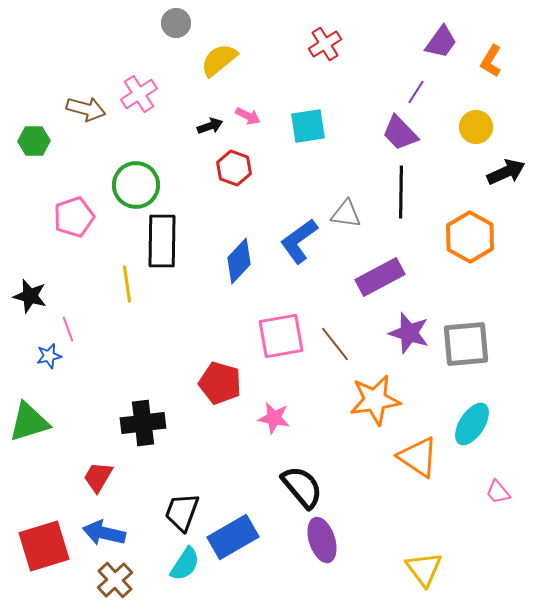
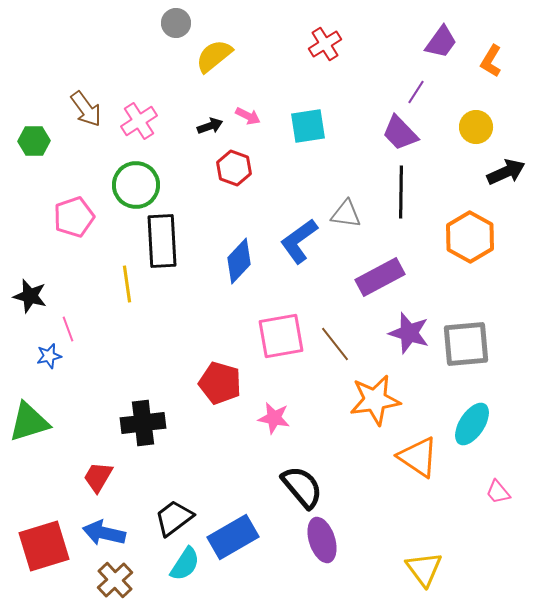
yellow semicircle at (219, 60): moved 5 px left, 4 px up
pink cross at (139, 94): moved 27 px down
brown arrow at (86, 109): rotated 39 degrees clockwise
black rectangle at (162, 241): rotated 4 degrees counterclockwise
black trapezoid at (182, 512): moved 8 px left, 6 px down; rotated 33 degrees clockwise
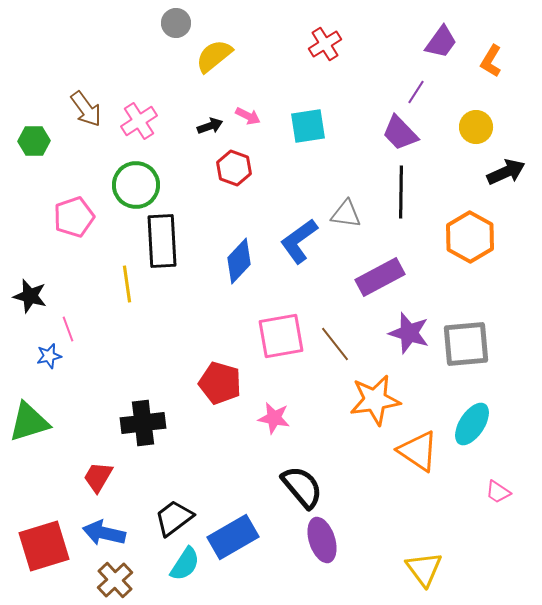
orange triangle at (418, 457): moved 6 px up
pink trapezoid at (498, 492): rotated 16 degrees counterclockwise
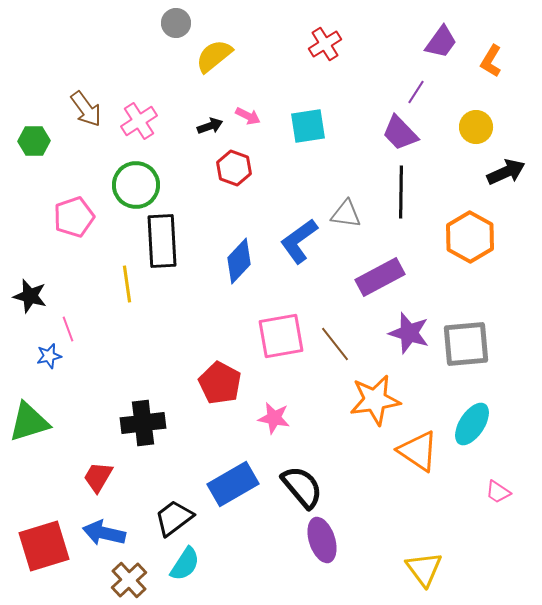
red pentagon at (220, 383): rotated 12 degrees clockwise
blue rectangle at (233, 537): moved 53 px up
brown cross at (115, 580): moved 14 px right
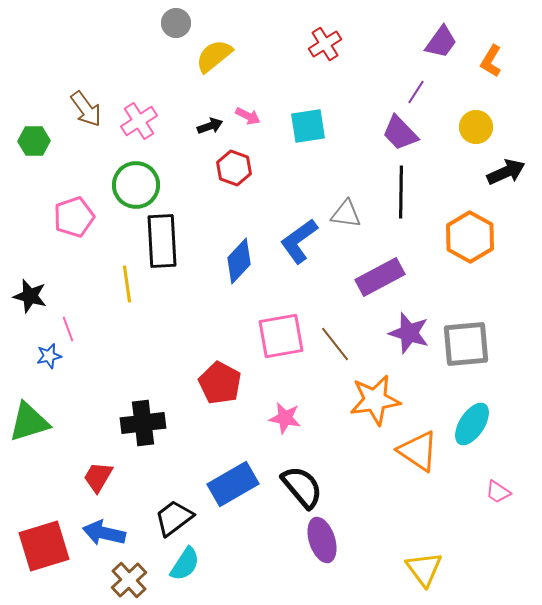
pink star at (274, 418): moved 11 px right
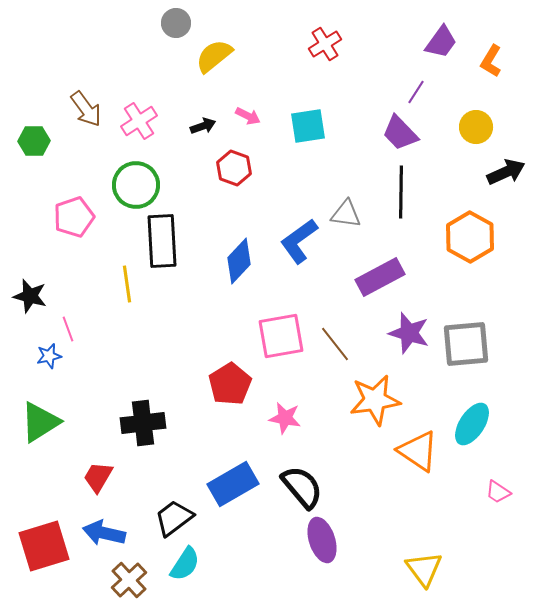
black arrow at (210, 126): moved 7 px left
red pentagon at (220, 383): moved 10 px right, 1 px down; rotated 12 degrees clockwise
green triangle at (29, 422): moved 11 px right; rotated 15 degrees counterclockwise
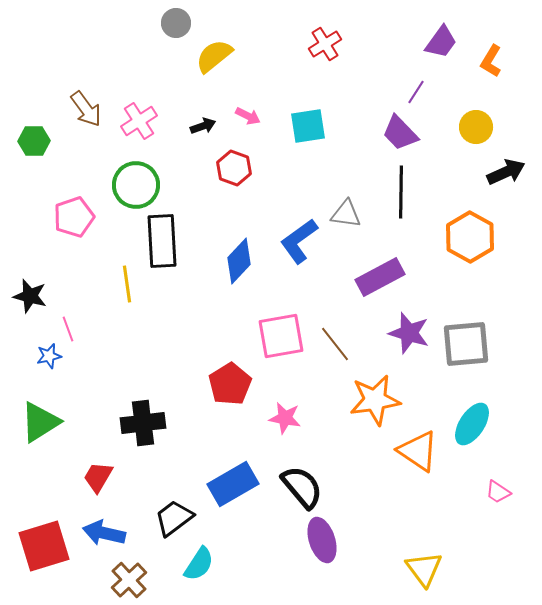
cyan semicircle at (185, 564): moved 14 px right
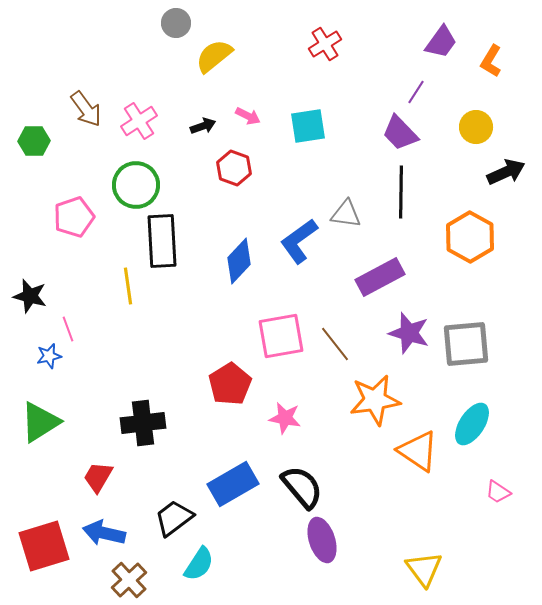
yellow line at (127, 284): moved 1 px right, 2 px down
